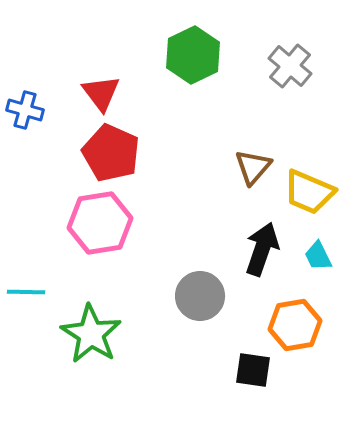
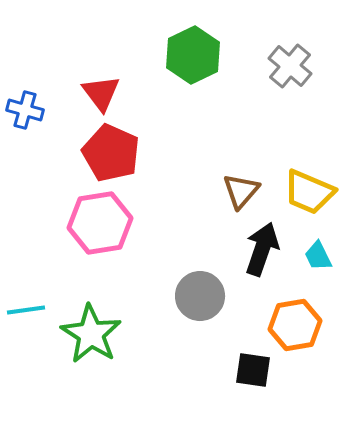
brown triangle: moved 12 px left, 24 px down
cyan line: moved 18 px down; rotated 9 degrees counterclockwise
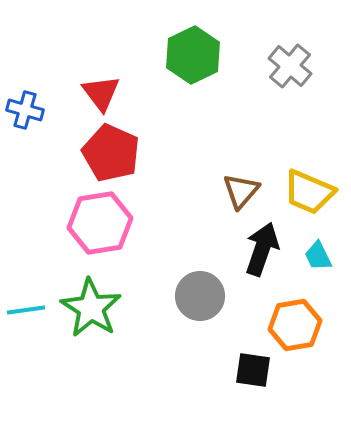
green star: moved 26 px up
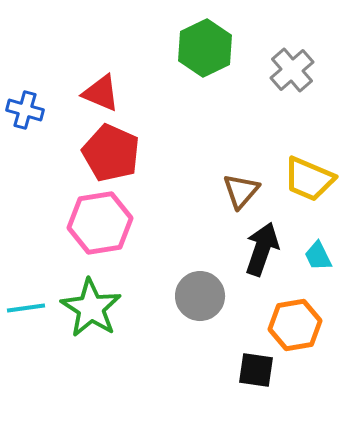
green hexagon: moved 12 px right, 7 px up
gray cross: moved 2 px right, 4 px down; rotated 9 degrees clockwise
red triangle: rotated 30 degrees counterclockwise
yellow trapezoid: moved 13 px up
cyan line: moved 2 px up
black square: moved 3 px right
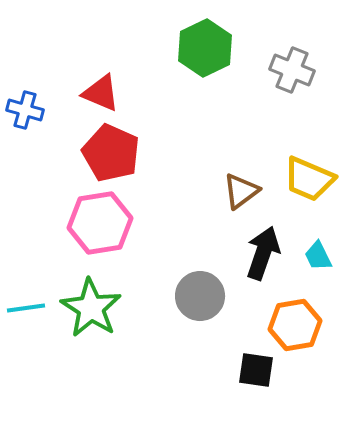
gray cross: rotated 27 degrees counterclockwise
brown triangle: rotated 12 degrees clockwise
black arrow: moved 1 px right, 4 px down
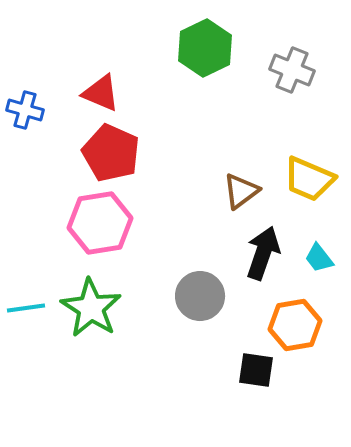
cyan trapezoid: moved 1 px right, 2 px down; rotated 12 degrees counterclockwise
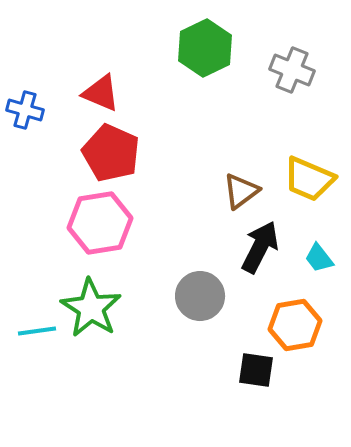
black arrow: moved 3 px left, 6 px up; rotated 8 degrees clockwise
cyan line: moved 11 px right, 23 px down
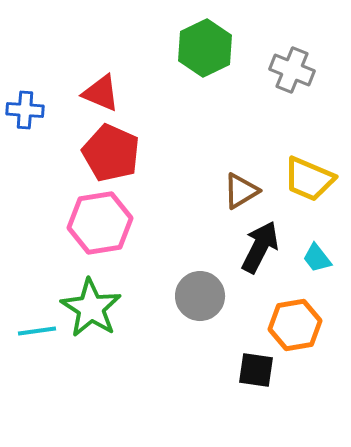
blue cross: rotated 12 degrees counterclockwise
brown triangle: rotated 6 degrees clockwise
cyan trapezoid: moved 2 px left
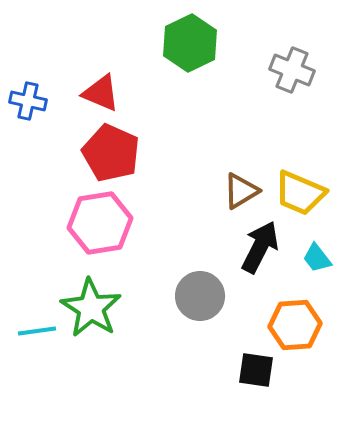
green hexagon: moved 15 px left, 5 px up
blue cross: moved 3 px right, 9 px up; rotated 9 degrees clockwise
yellow trapezoid: moved 9 px left, 14 px down
orange hexagon: rotated 6 degrees clockwise
